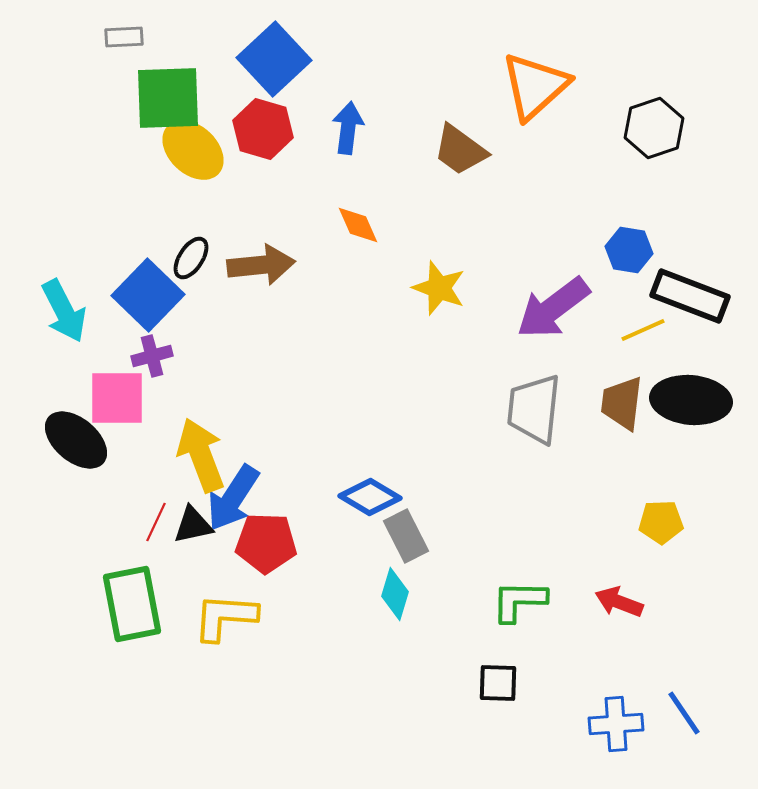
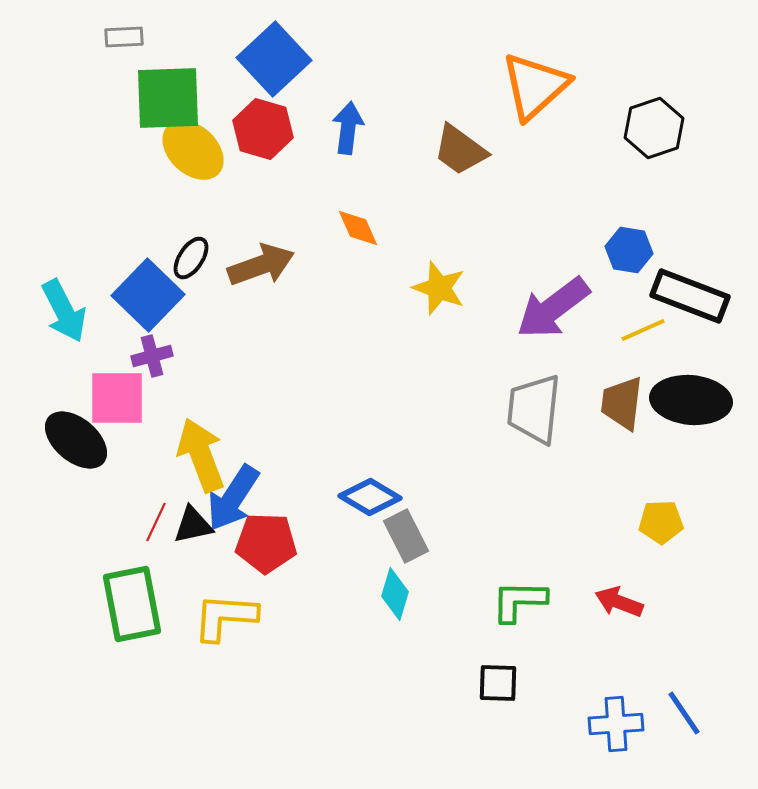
orange diamond at (358, 225): moved 3 px down
brown arrow at (261, 265): rotated 14 degrees counterclockwise
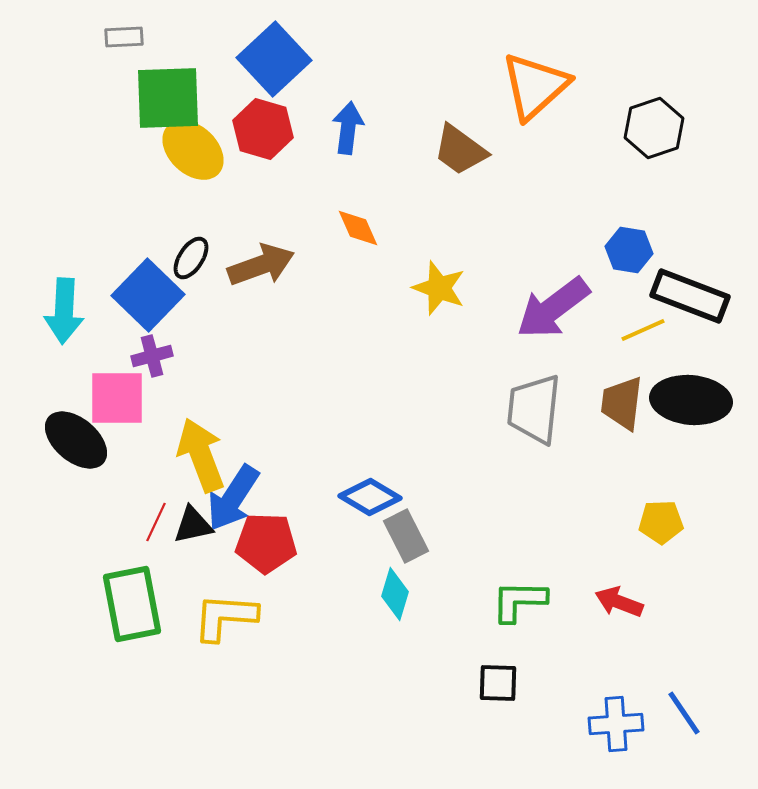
cyan arrow at (64, 311): rotated 30 degrees clockwise
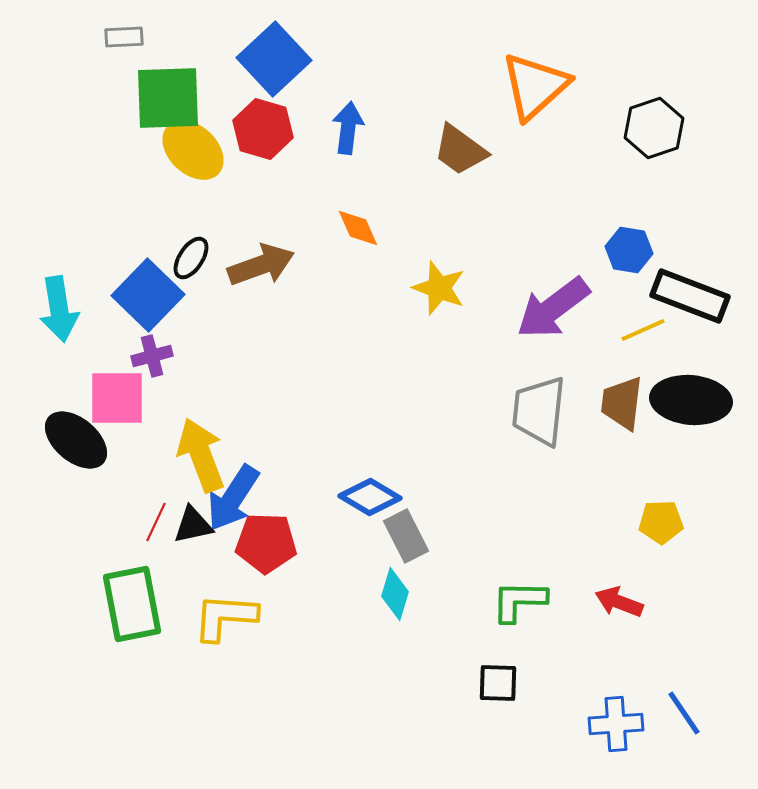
cyan arrow at (64, 311): moved 5 px left, 2 px up; rotated 12 degrees counterclockwise
gray trapezoid at (534, 409): moved 5 px right, 2 px down
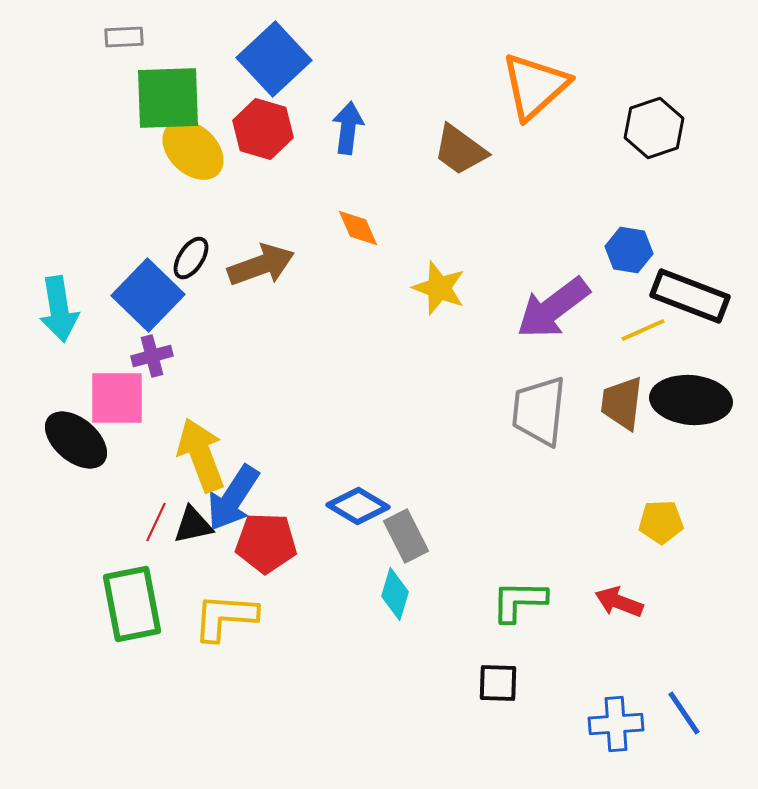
blue diamond at (370, 497): moved 12 px left, 9 px down
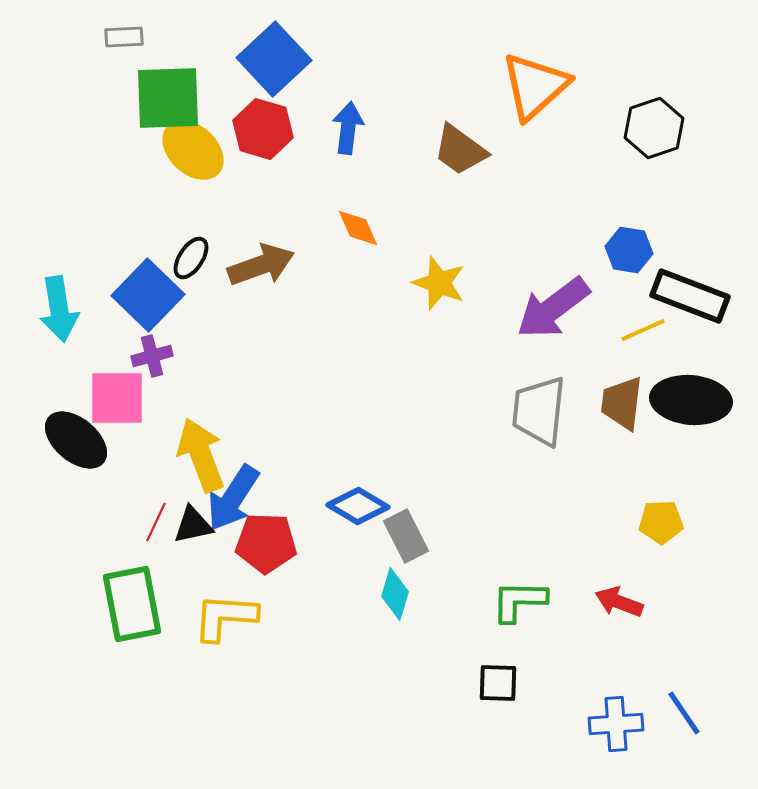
yellow star at (439, 288): moved 5 px up
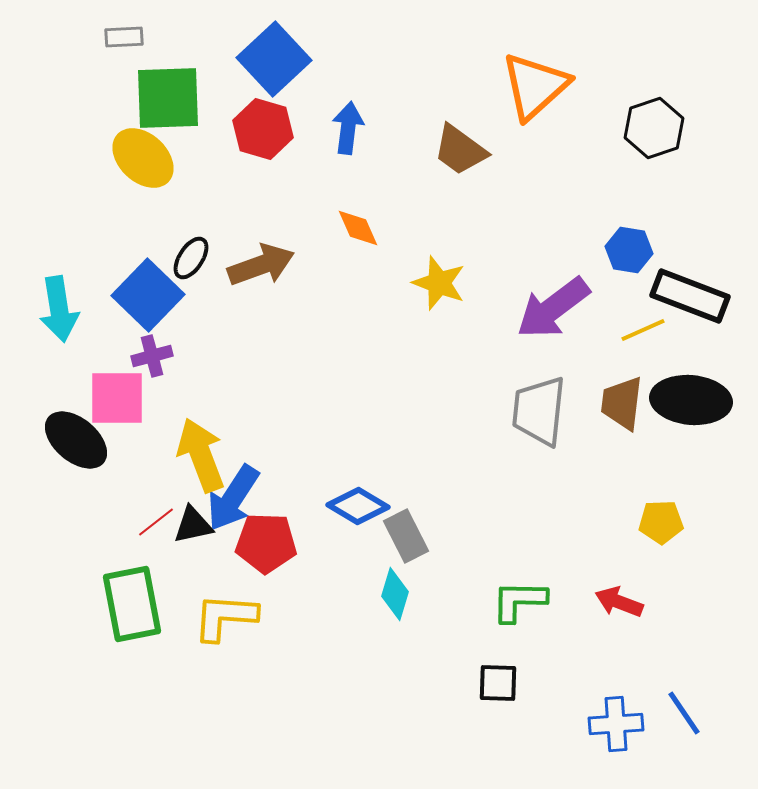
yellow ellipse at (193, 150): moved 50 px left, 8 px down
red line at (156, 522): rotated 27 degrees clockwise
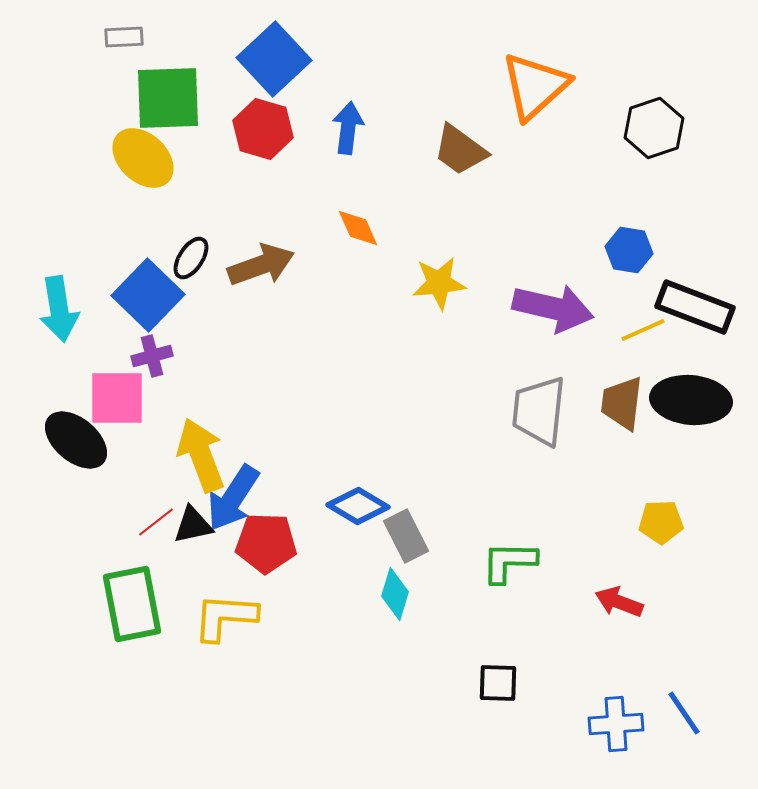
yellow star at (439, 283): rotated 26 degrees counterclockwise
black rectangle at (690, 296): moved 5 px right, 11 px down
purple arrow at (553, 308): rotated 130 degrees counterclockwise
green L-shape at (519, 601): moved 10 px left, 39 px up
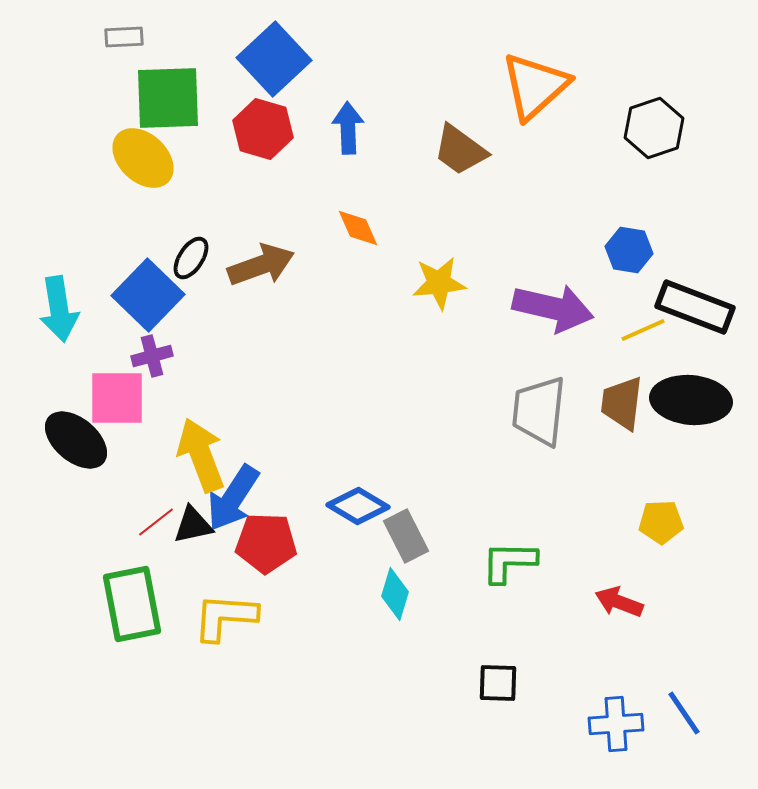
blue arrow at (348, 128): rotated 9 degrees counterclockwise
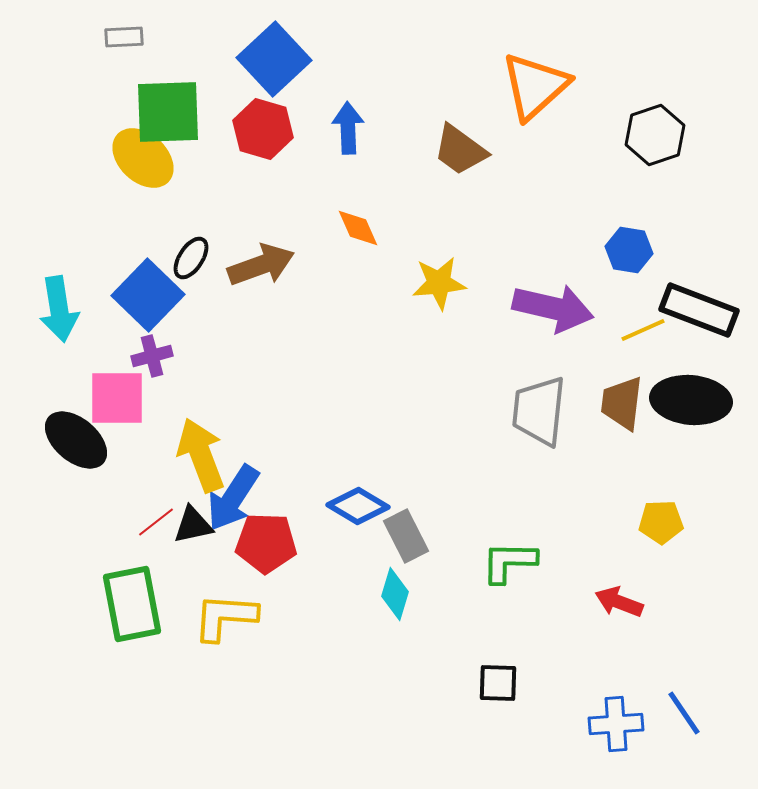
green square at (168, 98): moved 14 px down
black hexagon at (654, 128): moved 1 px right, 7 px down
black rectangle at (695, 307): moved 4 px right, 3 px down
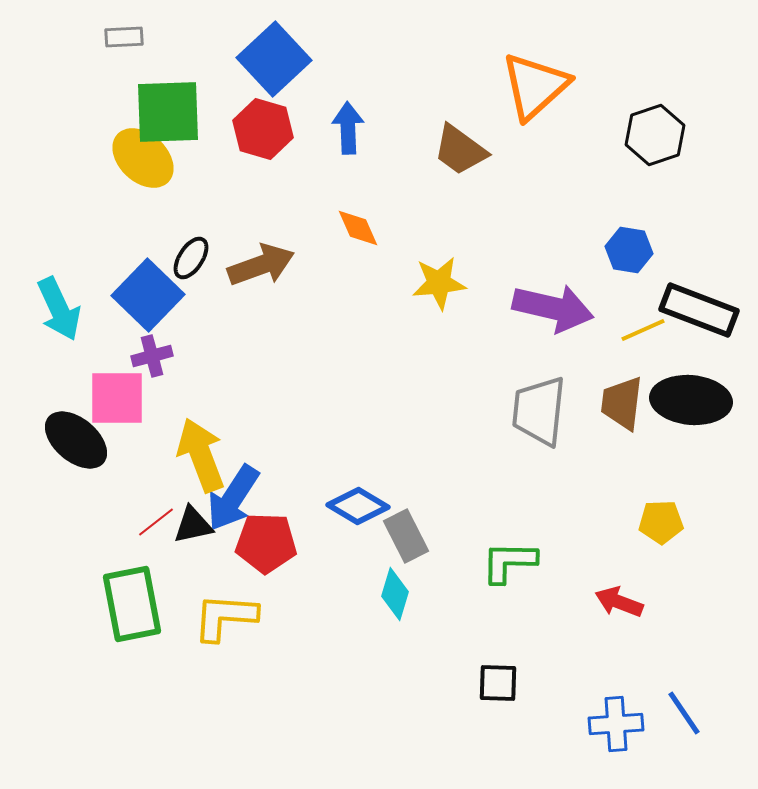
cyan arrow at (59, 309): rotated 16 degrees counterclockwise
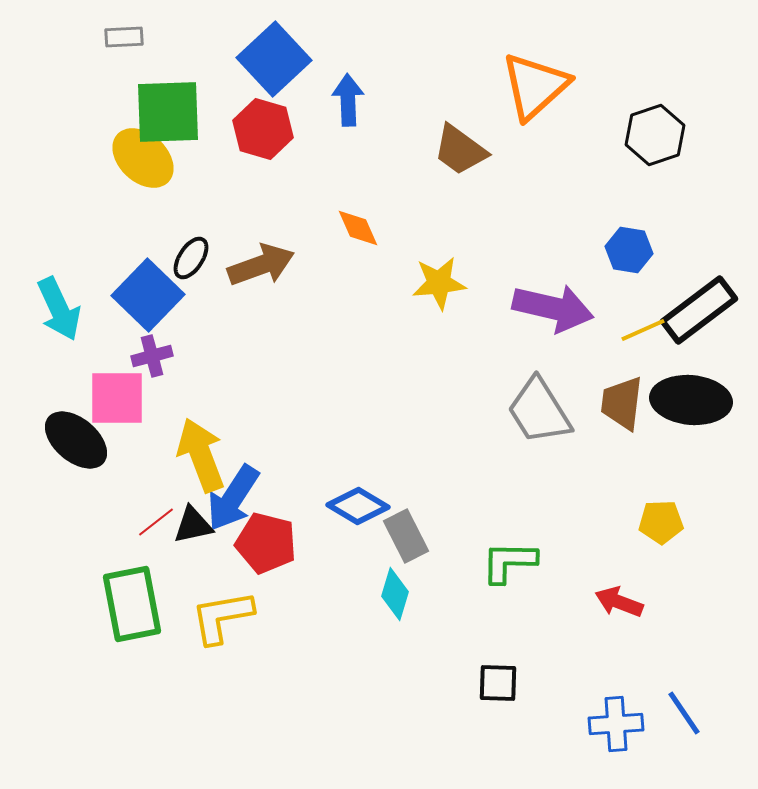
blue arrow at (348, 128): moved 28 px up
black rectangle at (699, 310): rotated 58 degrees counterclockwise
gray trapezoid at (539, 411): rotated 38 degrees counterclockwise
red pentagon at (266, 543): rotated 12 degrees clockwise
yellow L-shape at (225, 617): moved 3 px left; rotated 14 degrees counterclockwise
